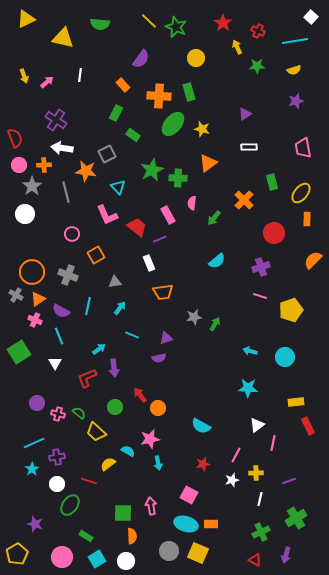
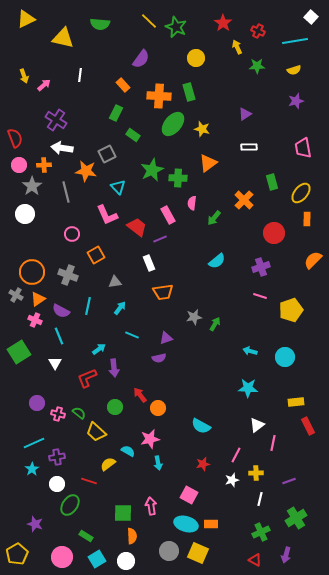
pink arrow at (47, 82): moved 3 px left, 3 px down
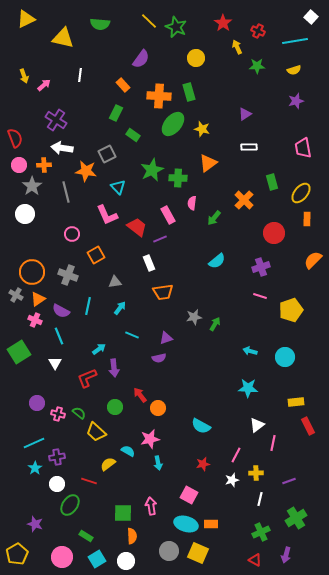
cyan star at (32, 469): moved 3 px right, 1 px up
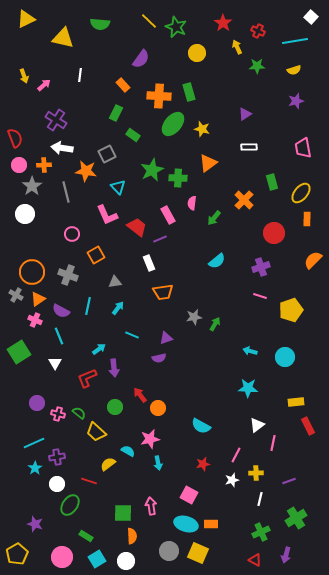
yellow circle at (196, 58): moved 1 px right, 5 px up
cyan arrow at (120, 308): moved 2 px left
